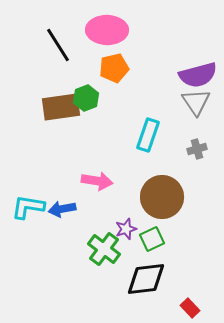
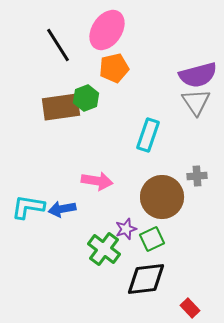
pink ellipse: rotated 57 degrees counterclockwise
gray cross: moved 27 px down; rotated 12 degrees clockwise
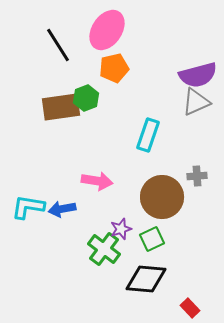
gray triangle: rotated 40 degrees clockwise
purple star: moved 5 px left
black diamond: rotated 12 degrees clockwise
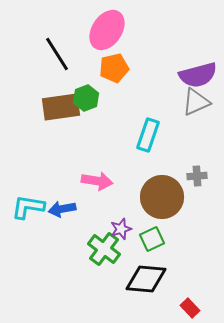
black line: moved 1 px left, 9 px down
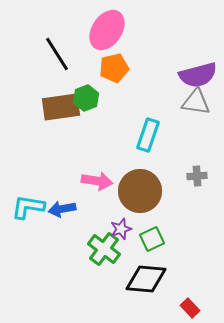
gray triangle: rotated 32 degrees clockwise
brown circle: moved 22 px left, 6 px up
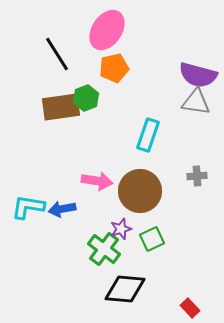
purple semicircle: rotated 30 degrees clockwise
black diamond: moved 21 px left, 10 px down
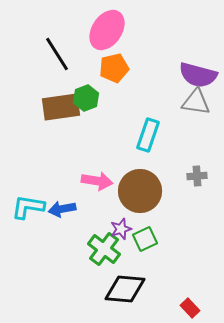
green square: moved 7 px left
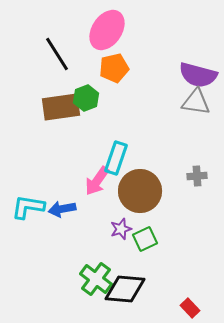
cyan rectangle: moved 32 px left, 23 px down
pink arrow: rotated 116 degrees clockwise
green cross: moved 8 px left, 30 px down
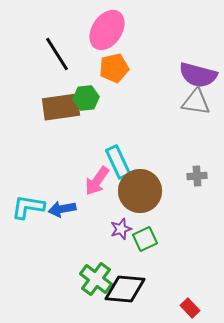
green hexagon: rotated 15 degrees clockwise
cyan rectangle: moved 2 px right, 4 px down; rotated 44 degrees counterclockwise
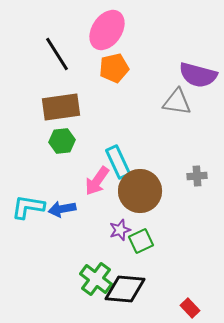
green hexagon: moved 24 px left, 43 px down
gray triangle: moved 19 px left
purple star: moved 1 px left, 1 px down
green square: moved 4 px left, 2 px down
